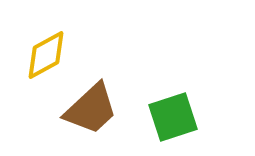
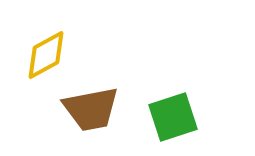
brown trapezoid: rotated 32 degrees clockwise
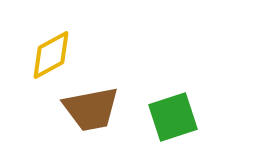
yellow diamond: moved 5 px right
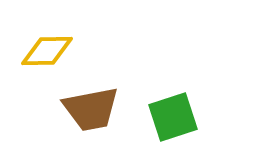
yellow diamond: moved 4 px left, 4 px up; rotated 28 degrees clockwise
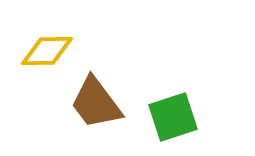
brown trapezoid: moved 5 px right, 6 px up; rotated 64 degrees clockwise
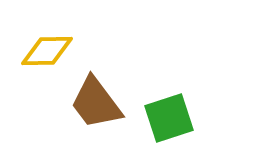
green square: moved 4 px left, 1 px down
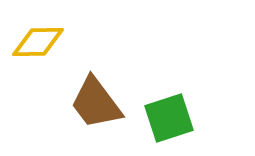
yellow diamond: moved 9 px left, 9 px up
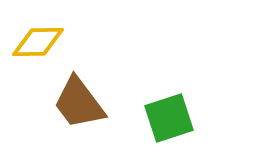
brown trapezoid: moved 17 px left
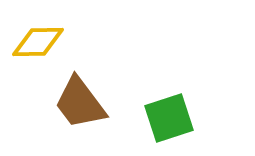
brown trapezoid: moved 1 px right
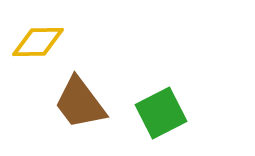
green square: moved 8 px left, 5 px up; rotated 9 degrees counterclockwise
